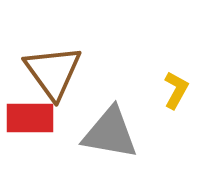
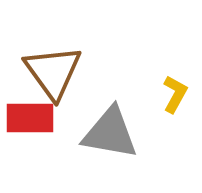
yellow L-shape: moved 1 px left, 4 px down
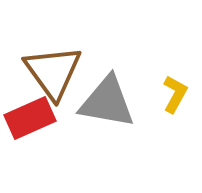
red rectangle: rotated 24 degrees counterclockwise
gray triangle: moved 3 px left, 31 px up
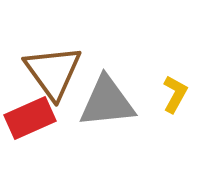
gray triangle: rotated 16 degrees counterclockwise
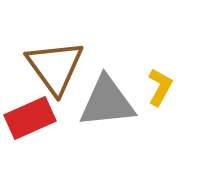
brown triangle: moved 2 px right, 5 px up
yellow L-shape: moved 15 px left, 7 px up
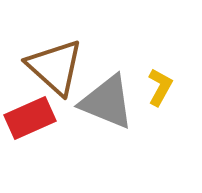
brown triangle: rotated 12 degrees counterclockwise
gray triangle: rotated 28 degrees clockwise
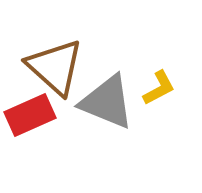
yellow L-shape: moved 1 px left, 1 px down; rotated 33 degrees clockwise
red rectangle: moved 3 px up
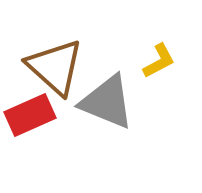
yellow L-shape: moved 27 px up
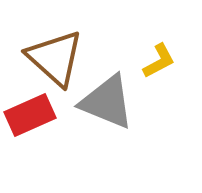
brown triangle: moved 9 px up
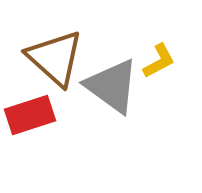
gray triangle: moved 5 px right, 16 px up; rotated 14 degrees clockwise
red rectangle: rotated 6 degrees clockwise
